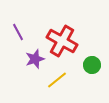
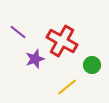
purple line: rotated 24 degrees counterclockwise
yellow line: moved 10 px right, 7 px down
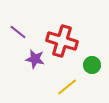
red cross: rotated 12 degrees counterclockwise
purple star: rotated 30 degrees clockwise
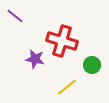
purple line: moved 3 px left, 16 px up
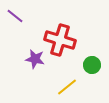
red cross: moved 2 px left, 1 px up
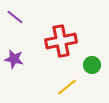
purple line: moved 1 px down
red cross: moved 1 px right, 1 px down; rotated 28 degrees counterclockwise
purple star: moved 21 px left
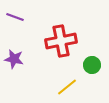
purple line: rotated 18 degrees counterclockwise
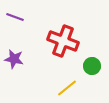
red cross: moved 2 px right; rotated 32 degrees clockwise
green circle: moved 1 px down
yellow line: moved 1 px down
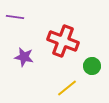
purple line: rotated 12 degrees counterclockwise
purple star: moved 10 px right, 2 px up
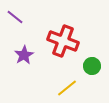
purple line: rotated 30 degrees clockwise
purple star: moved 2 px up; rotated 30 degrees clockwise
